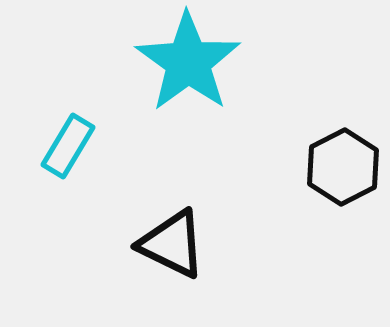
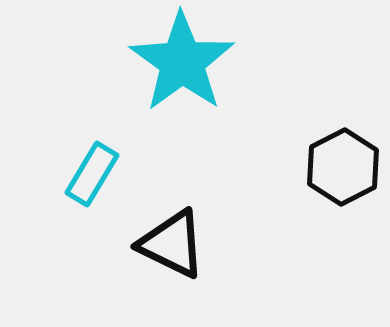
cyan star: moved 6 px left
cyan rectangle: moved 24 px right, 28 px down
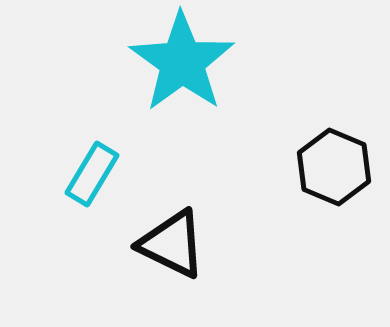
black hexagon: moved 9 px left; rotated 10 degrees counterclockwise
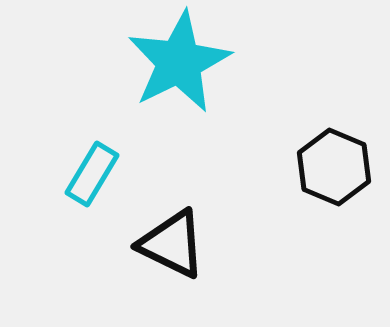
cyan star: moved 3 px left; rotated 10 degrees clockwise
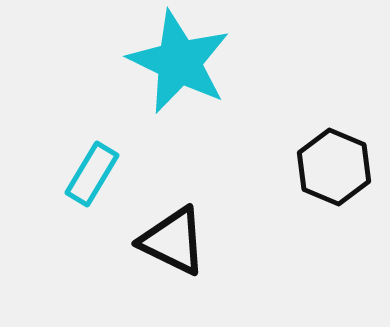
cyan star: rotated 20 degrees counterclockwise
black triangle: moved 1 px right, 3 px up
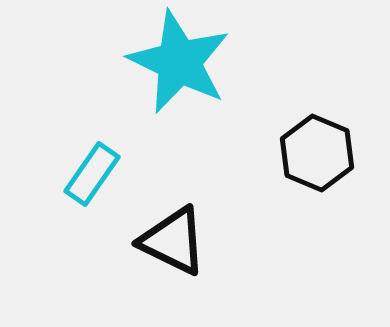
black hexagon: moved 17 px left, 14 px up
cyan rectangle: rotated 4 degrees clockwise
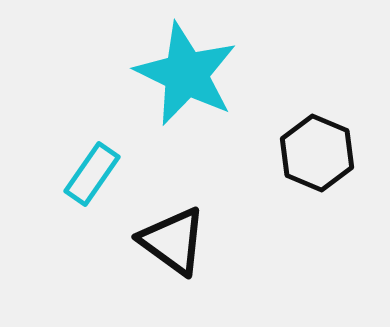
cyan star: moved 7 px right, 12 px down
black triangle: rotated 10 degrees clockwise
